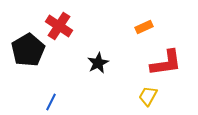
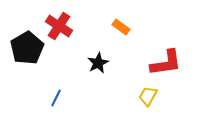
orange rectangle: moved 23 px left; rotated 60 degrees clockwise
black pentagon: moved 1 px left, 2 px up
blue line: moved 5 px right, 4 px up
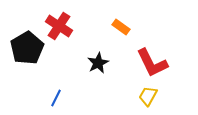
red L-shape: moved 14 px left; rotated 72 degrees clockwise
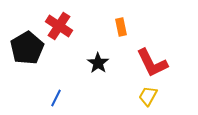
orange rectangle: rotated 42 degrees clockwise
black star: rotated 10 degrees counterclockwise
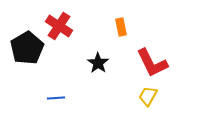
blue line: rotated 60 degrees clockwise
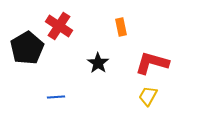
red L-shape: rotated 132 degrees clockwise
blue line: moved 1 px up
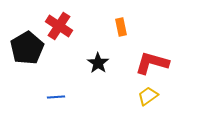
yellow trapezoid: rotated 25 degrees clockwise
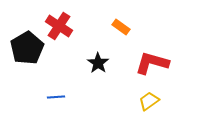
orange rectangle: rotated 42 degrees counterclockwise
yellow trapezoid: moved 1 px right, 5 px down
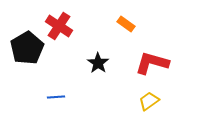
orange rectangle: moved 5 px right, 3 px up
